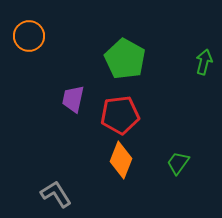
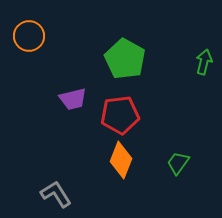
purple trapezoid: rotated 116 degrees counterclockwise
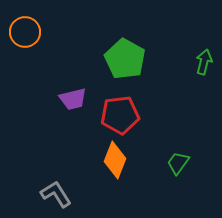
orange circle: moved 4 px left, 4 px up
orange diamond: moved 6 px left
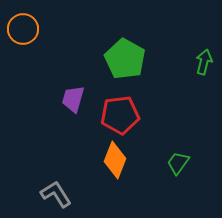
orange circle: moved 2 px left, 3 px up
purple trapezoid: rotated 120 degrees clockwise
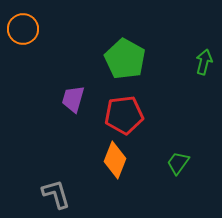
red pentagon: moved 4 px right
gray L-shape: rotated 16 degrees clockwise
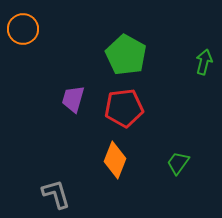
green pentagon: moved 1 px right, 4 px up
red pentagon: moved 7 px up
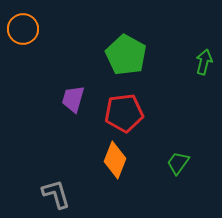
red pentagon: moved 5 px down
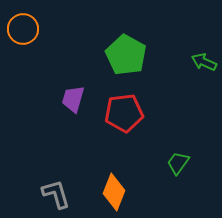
green arrow: rotated 80 degrees counterclockwise
orange diamond: moved 1 px left, 32 px down
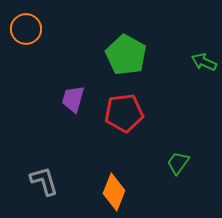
orange circle: moved 3 px right
gray L-shape: moved 12 px left, 13 px up
